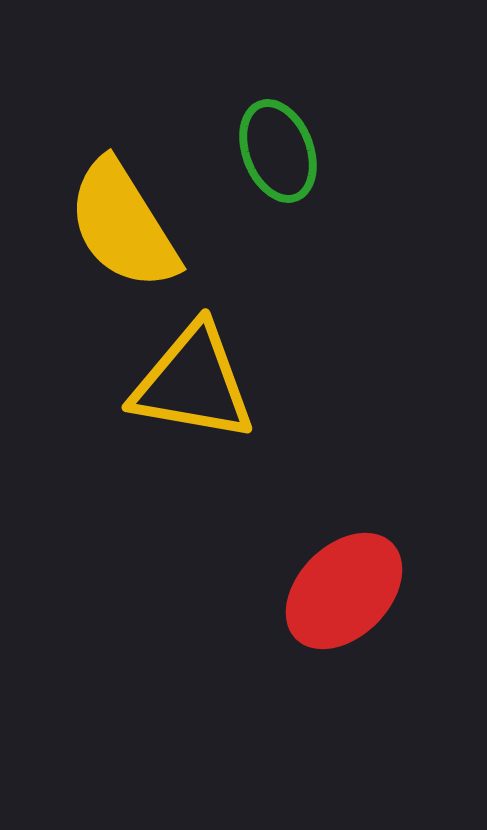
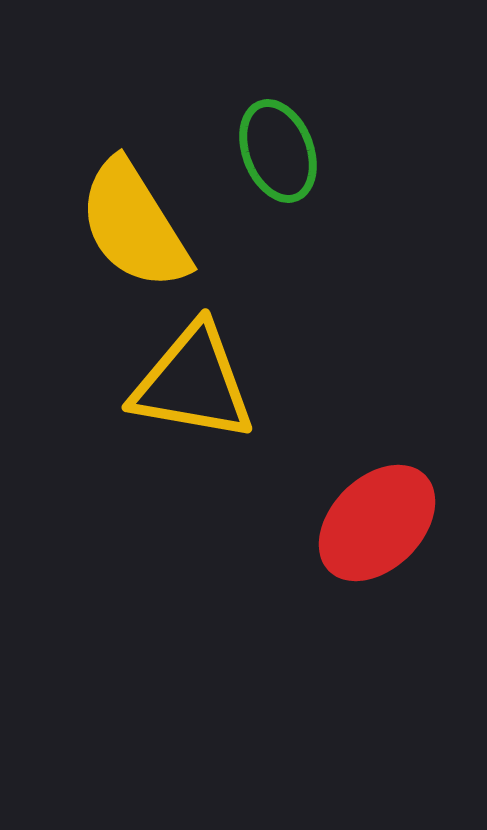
yellow semicircle: moved 11 px right
red ellipse: moved 33 px right, 68 px up
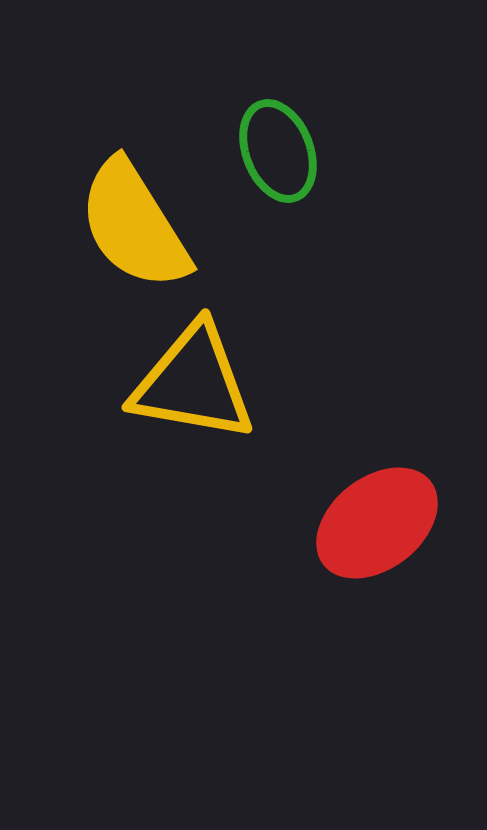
red ellipse: rotated 7 degrees clockwise
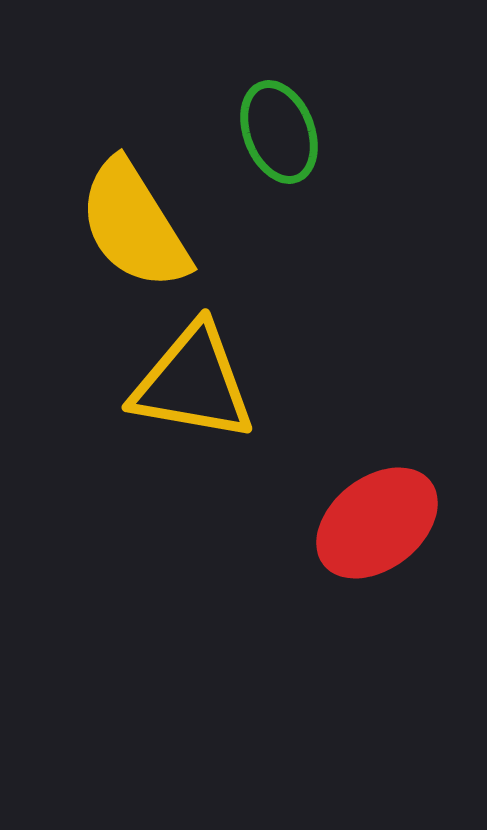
green ellipse: moved 1 px right, 19 px up
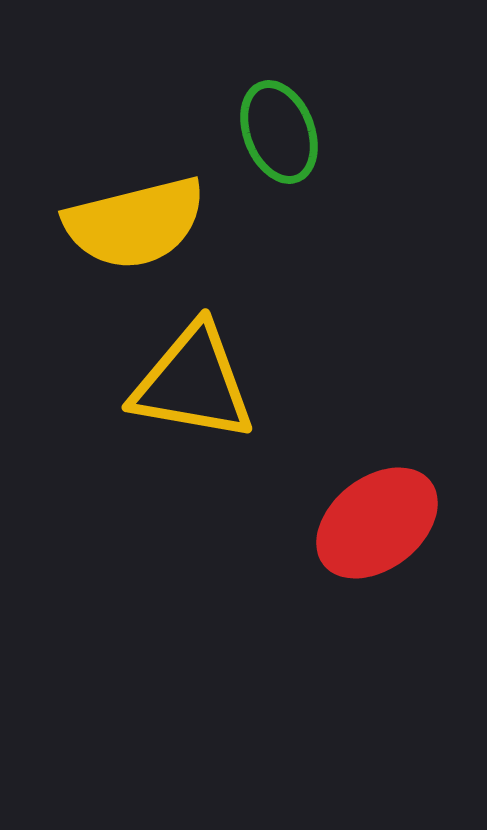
yellow semicircle: moved 1 px right, 2 px up; rotated 72 degrees counterclockwise
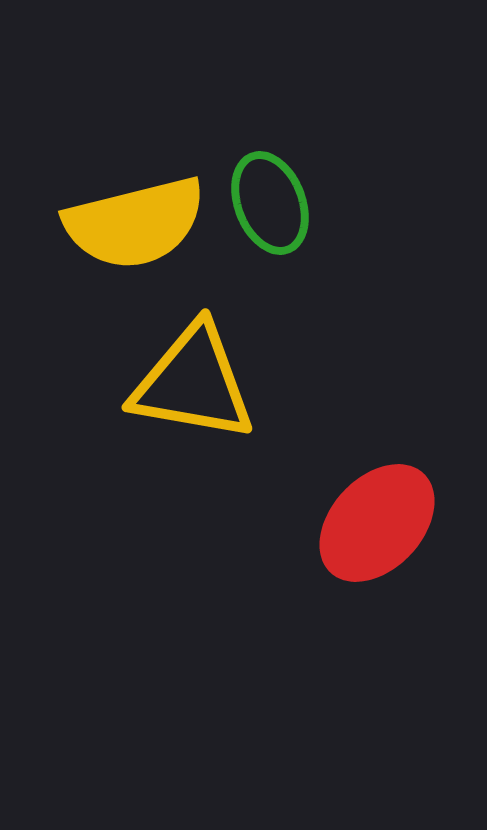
green ellipse: moved 9 px left, 71 px down
red ellipse: rotated 9 degrees counterclockwise
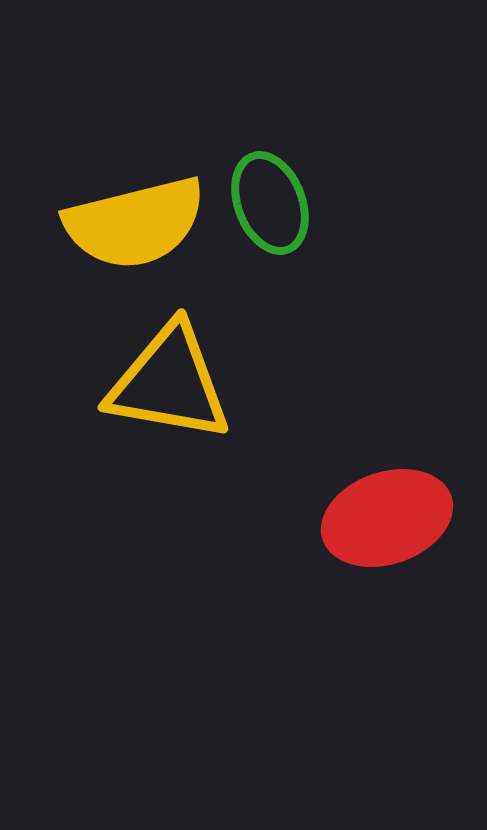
yellow triangle: moved 24 px left
red ellipse: moved 10 px right, 5 px up; rotated 28 degrees clockwise
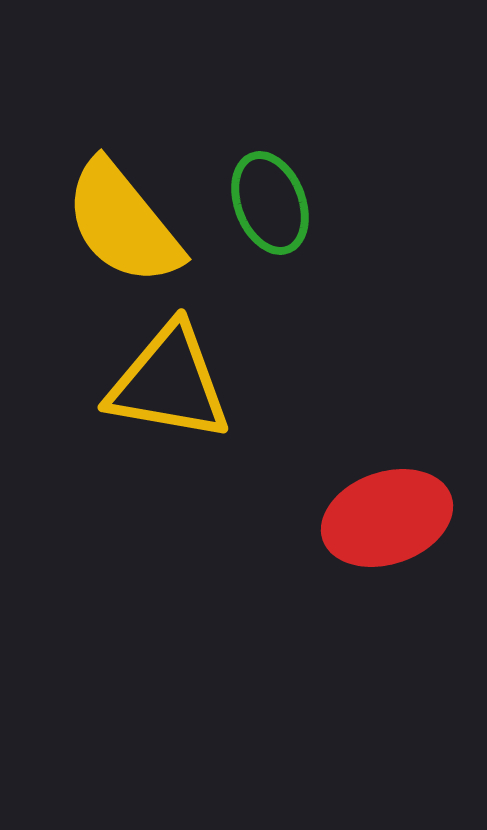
yellow semicircle: moved 12 px left; rotated 65 degrees clockwise
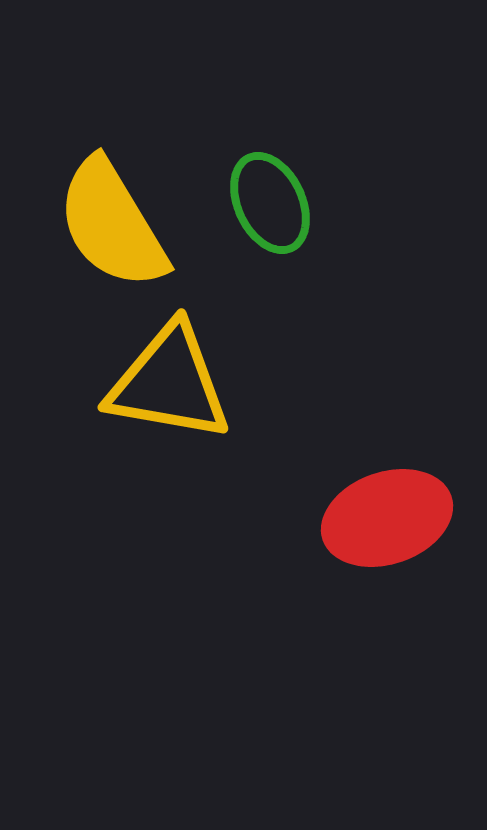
green ellipse: rotated 4 degrees counterclockwise
yellow semicircle: moved 11 px left, 1 px down; rotated 8 degrees clockwise
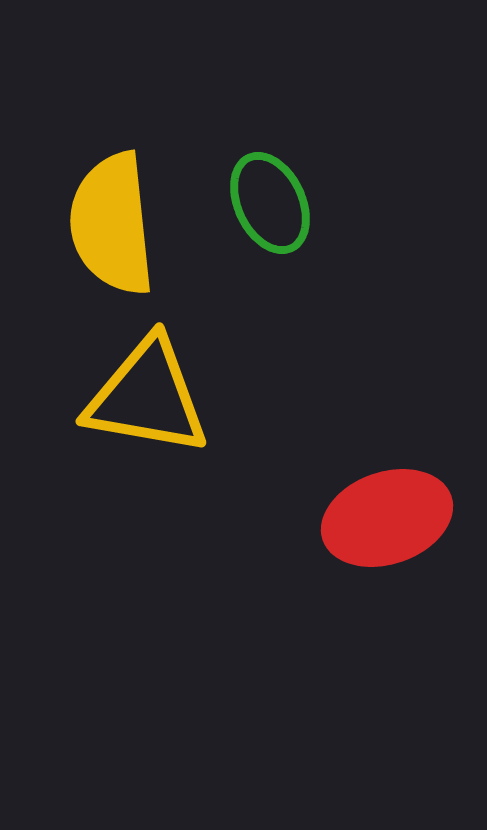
yellow semicircle: rotated 25 degrees clockwise
yellow triangle: moved 22 px left, 14 px down
